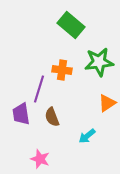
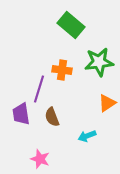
cyan arrow: rotated 18 degrees clockwise
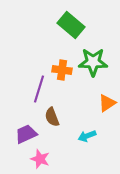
green star: moved 6 px left; rotated 8 degrees clockwise
purple trapezoid: moved 5 px right, 20 px down; rotated 75 degrees clockwise
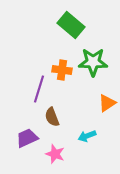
purple trapezoid: moved 1 px right, 4 px down
pink star: moved 15 px right, 5 px up
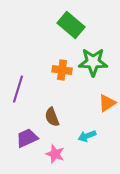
purple line: moved 21 px left
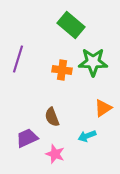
purple line: moved 30 px up
orange triangle: moved 4 px left, 5 px down
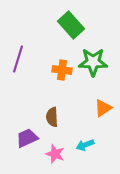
green rectangle: rotated 8 degrees clockwise
brown semicircle: rotated 18 degrees clockwise
cyan arrow: moved 2 px left, 9 px down
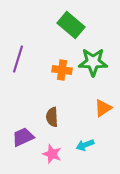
green rectangle: rotated 8 degrees counterclockwise
purple trapezoid: moved 4 px left, 1 px up
pink star: moved 3 px left
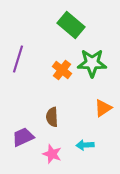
green star: moved 1 px left, 1 px down
orange cross: rotated 30 degrees clockwise
cyan arrow: rotated 18 degrees clockwise
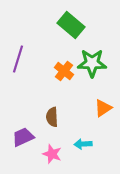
orange cross: moved 2 px right, 1 px down
cyan arrow: moved 2 px left, 1 px up
